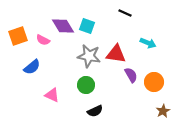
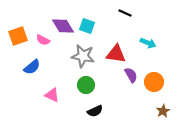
gray star: moved 6 px left
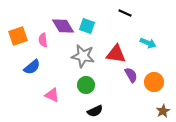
pink semicircle: rotated 56 degrees clockwise
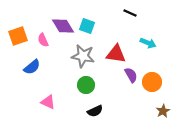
black line: moved 5 px right
pink semicircle: rotated 16 degrees counterclockwise
orange circle: moved 2 px left
pink triangle: moved 4 px left, 7 px down
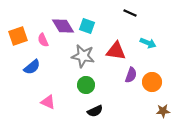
red triangle: moved 3 px up
purple semicircle: rotated 49 degrees clockwise
brown star: rotated 24 degrees clockwise
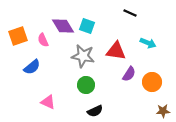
purple semicircle: moved 2 px left, 1 px up; rotated 14 degrees clockwise
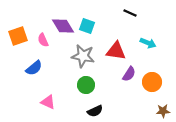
blue semicircle: moved 2 px right, 1 px down
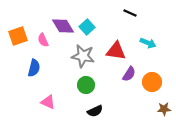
cyan square: moved 1 px down; rotated 28 degrees clockwise
blue semicircle: rotated 36 degrees counterclockwise
brown star: moved 1 px right, 2 px up
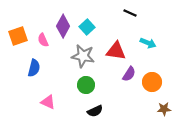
purple diamond: rotated 60 degrees clockwise
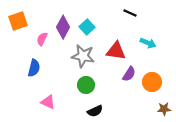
purple diamond: moved 1 px down
orange square: moved 15 px up
pink semicircle: moved 1 px left, 1 px up; rotated 48 degrees clockwise
